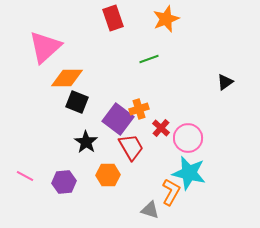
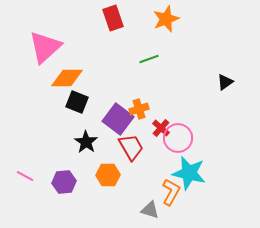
pink circle: moved 10 px left
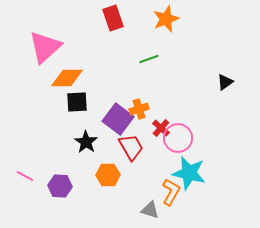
black square: rotated 25 degrees counterclockwise
purple hexagon: moved 4 px left, 4 px down; rotated 10 degrees clockwise
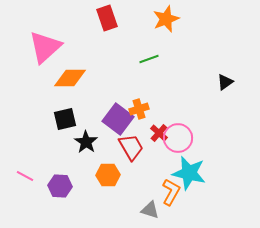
red rectangle: moved 6 px left
orange diamond: moved 3 px right
black square: moved 12 px left, 17 px down; rotated 10 degrees counterclockwise
red cross: moved 2 px left, 5 px down
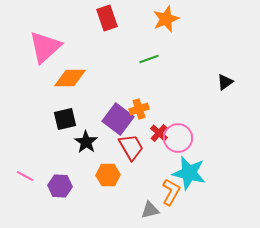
gray triangle: rotated 30 degrees counterclockwise
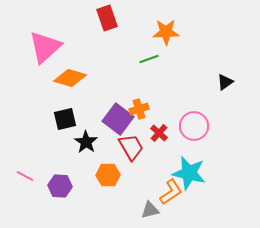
orange star: moved 13 px down; rotated 20 degrees clockwise
orange diamond: rotated 16 degrees clockwise
pink circle: moved 16 px right, 12 px up
orange L-shape: rotated 28 degrees clockwise
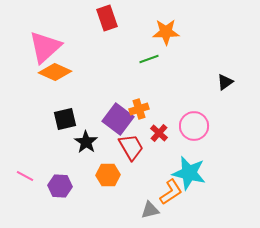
orange diamond: moved 15 px left, 6 px up; rotated 8 degrees clockwise
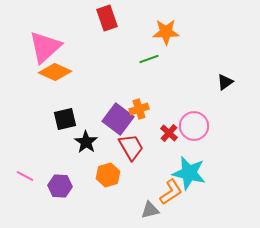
red cross: moved 10 px right
orange hexagon: rotated 15 degrees counterclockwise
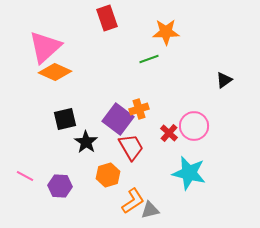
black triangle: moved 1 px left, 2 px up
orange L-shape: moved 38 px left, 9 px down
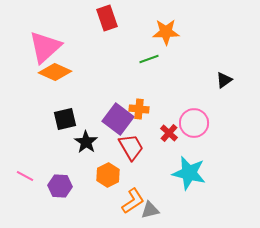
orange cross: rotated 24 degrees clockwise
pink circle: moved 3 px up
orange hexagon: rotated 10 degrees counterclockwise
